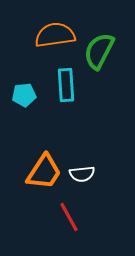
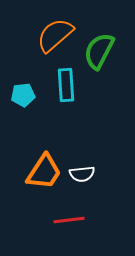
orange semicircle: rotated 33 degrees counterclockwise
cyan pentagon: moved 1 px left
red line: moved 3 px down; rotated 68 degrees counterclockwise
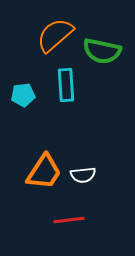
green semicircle: moved 3 px right; rotated 105 degrees counterclockwise
white semicircle: moved 1 px right, 1 px down
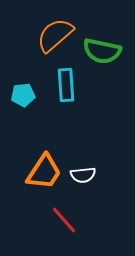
red line: moved 5 px left; rotated 56 degrees clockwise
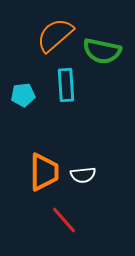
orange trapezoid: rotated 33 degrees counterclockwise
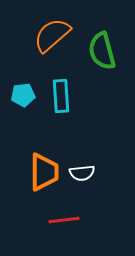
orange semicircle: moved 3 px left
green semicircle: rotated 63 degrees clockwise
cyan rectangle: moved 5 px left, 11 px down
white semicircle: moved 1 px left, 2 px up
red line: rotated 56 degrees counterclockwise
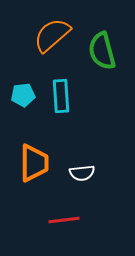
orange trapezoid: moved 10 px left, 9 px up
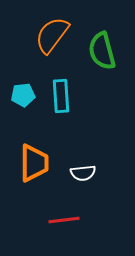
orange semicircle: rotated 12 degrees counterclockwise
white semicircle: moved 1 px right
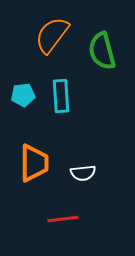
red line: moved 1 px left, 1 px up
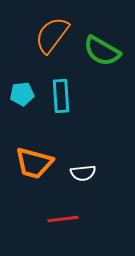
green semicircle: rotated 45 degrees counterclockwise
cyan pentagon: moved 1 px left, 1 px up
orange trapezoid: rotated 105 degrees clockwise
